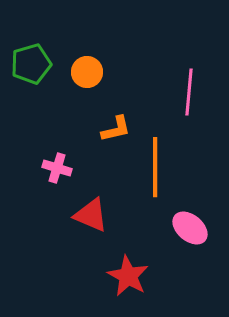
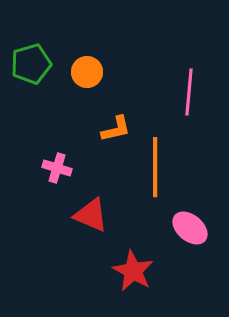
red star: moved 5 px right, 5 px up
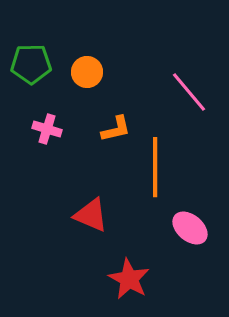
green pentagon: rotated 15 degrees clockwise
pink line: rotated 45 degrees counterclockwise
pink cross: moved 10 px left, 39 px up
red star: moved 4 px left, 8 px down
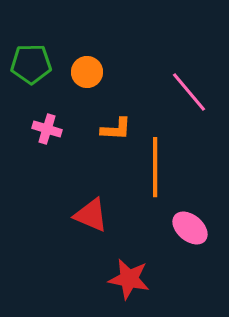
orange L-shape: rotated 16 degrees clockwise
red star: rotated 18 degrees counterclockwise
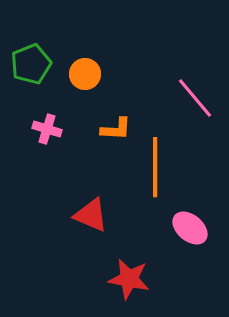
green pentagon: rotated 21 degrees counterclockwise
orange circle: moved 2 px left, 2 px down
pink line: moved 6 px right, 6 px down
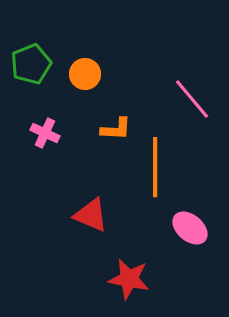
pink line: moved 3 px left, 1 px down
pink cross: moved 2 px left, 4 px down; rotated 8 degrees clockwise
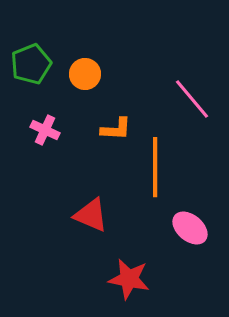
pink cross: moved 3 px up
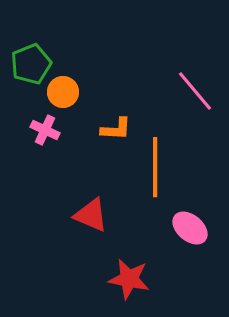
orange circle: moved 22 px left, 18 px down
pink line: moved 3 px right, 8 px up
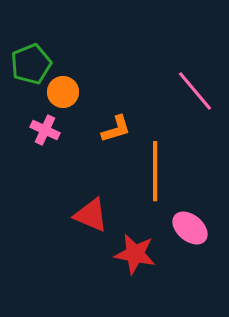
orange L-shape: rotated 20 degrees counterclockwise
orange line: moved 4 px down
red star: moved 6 px right, 25 px up
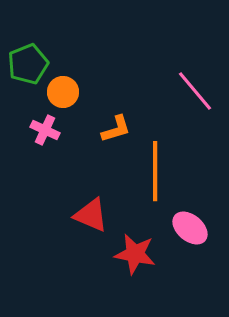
green pentagon: moved 3 px left
